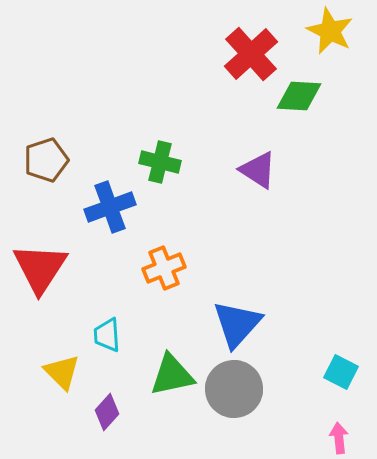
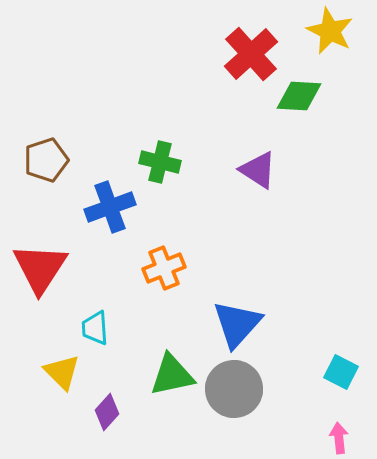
cyan trapezoid: moved 12 px left, 7 px up
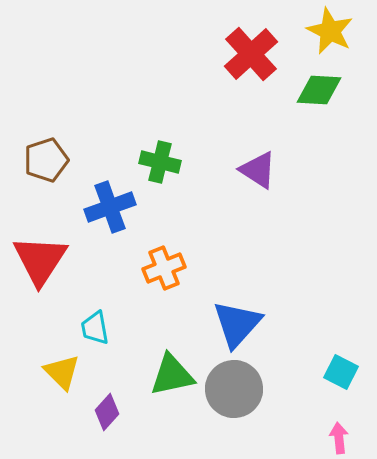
green diamond: moved 20 px right, 6 px up
red triangle: moved 8 px up
cyan trapezoid: rotated 6 degrees counterclockwise
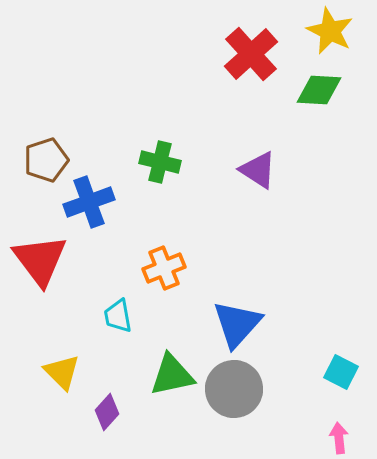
blue cross: moved 21 px left, 5 px up
red triangle: rotated 10 degrees counterclockwise
cyan trapezoid: moved 23 px right, 12 px up
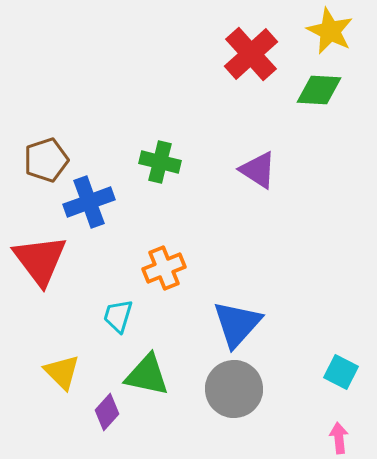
cyan trapezoid: rotated 27 degrees clockwise
green triangle: moved 25 px left; rotated 24 degrees clockwise
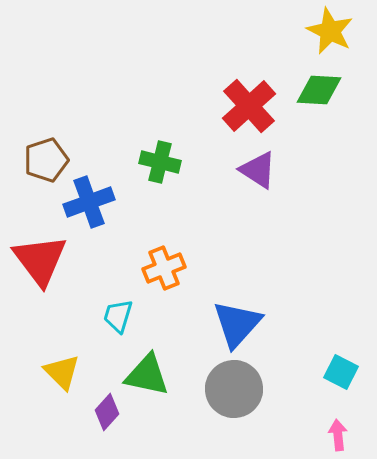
red cross: moved 2 px left, 52 px down
pink arrow: moved 1 px left, 3 px up
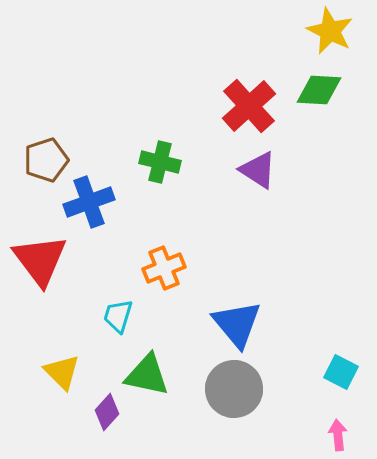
blue triangle: rotated 22 degrees counterclockwise
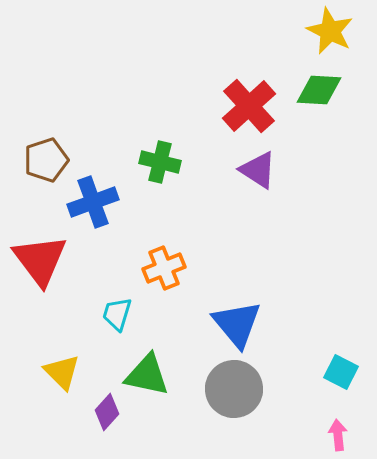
blue cross: moved 4 px right
cyan trapezoid: moved 1 px left, 2 px up
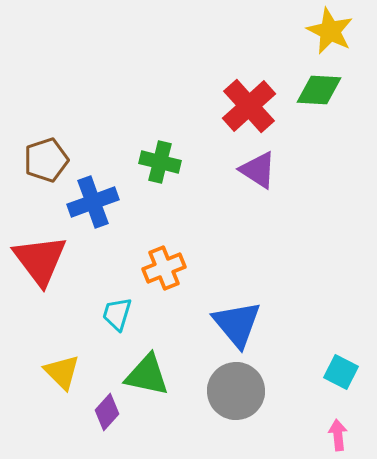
gray circle: moved 2 px right, 2 px down
